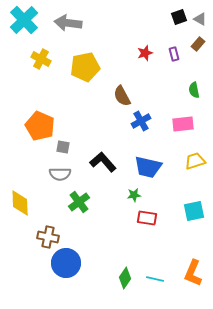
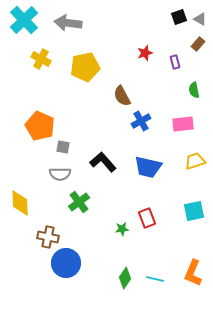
purple rectangle: moved 1 px right, 8 px down
green star: moved 12 px left, 34 px down
red rectangle: rotated 60 degrees clockwise
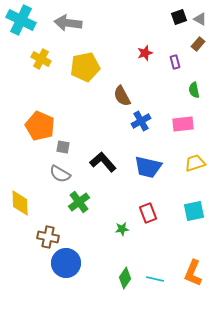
cyan cross: moved 3 px left; rotated 20 degrees counterclockwise
yellow trapezoid: moved 2 px down
gray semicircle: rotated 30 degrees clockwise
red rectangle: moved 1 px right, 5 px up
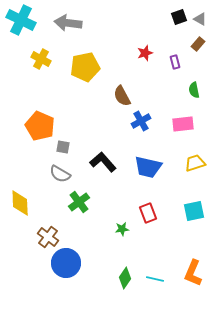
brown cross: rotated 25 degrees clockwise
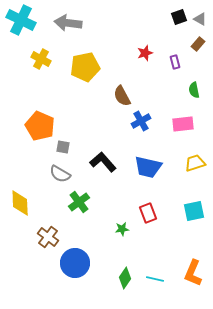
blue circle: moved 9 px right
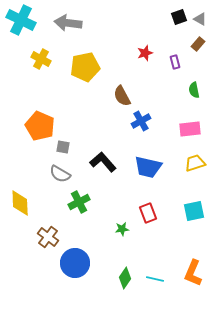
pink rectangle: moved 7 px right, 5 px down
green cross: rotated 10 degrees clockwise
